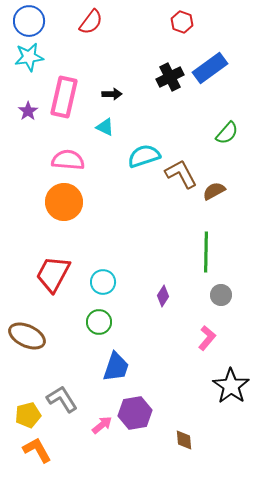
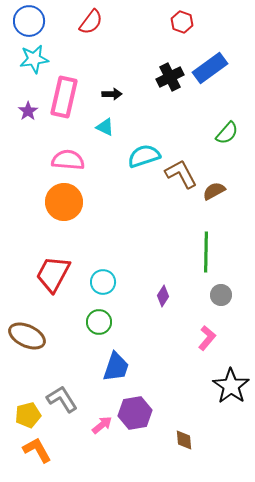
cyan star: moved 5 px right, 2 px down
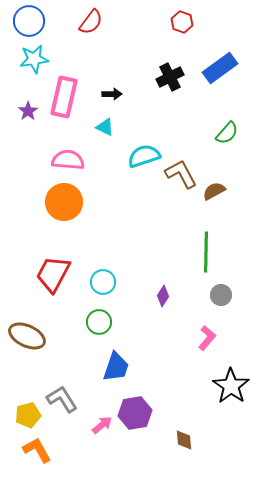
blue rectangle: moved 10 px right
